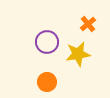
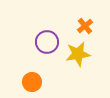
orange cross: moved 3 px left, 2 px down
orange circle: moved 15 px left
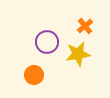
orange circle: moved 2 px right, 7 px up
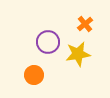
orange cross: moved 2 px up
purple circle: moved 1 px right
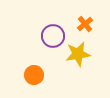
purple circle: moved 5 px right, 6 px up
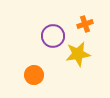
orange cross: rotated 21 degrees clockwise
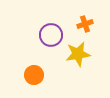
purple circle: moved 2 px left, 1 px up
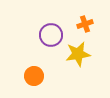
orange circle: moved 1 px down
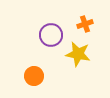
yellow star: rotated 20 degrees clockwise
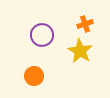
purple circle: moved 9 px left
yellow star: moved 2 px right, 3 px up; rotated 20 degrees clockwise
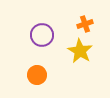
orange circle: moved 3 px right, 1 px up
